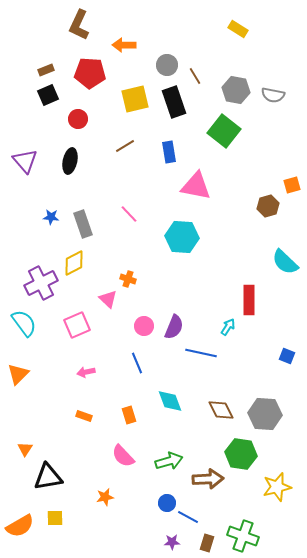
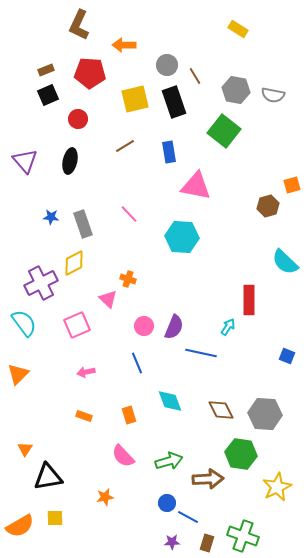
yellow star at (277, 487): rotated 12 degrees counterclockwise
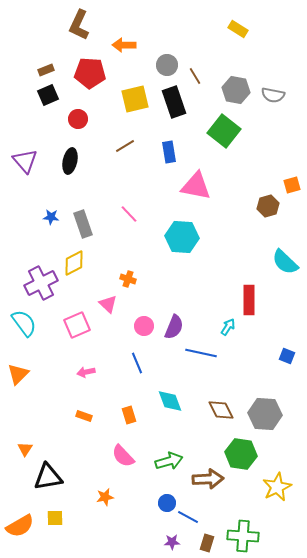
pink triangle at (108, 299): moved 5 px down
green cross at (243, 536): rotated 16 degrees counterclockwise
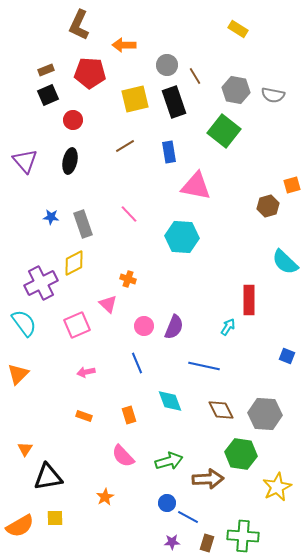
red circle at (78, 119): moved 5 px left, 1 px down
blue line at (201, 353): moved 3 px right, 13 px down
orange star at (105, 497): rotated 18 degrees counterclockwise
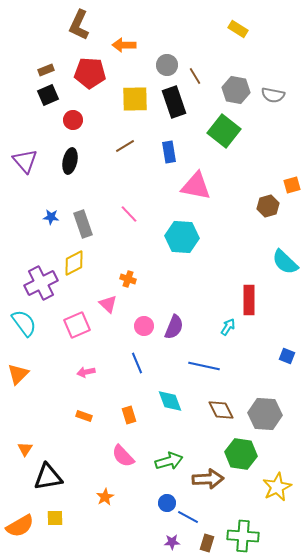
yellow square at (135, 99): rotated 12 degrees clockwise
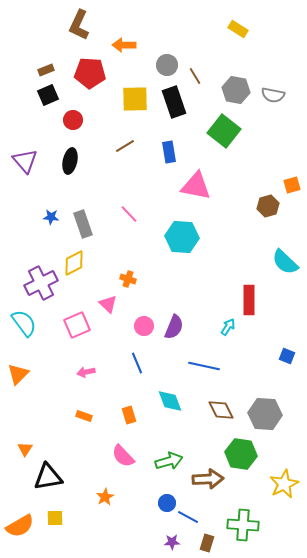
yellow star at (277, 487): moved 7 px right, 3 px up
green cross at (243, 536): moved 11 px up
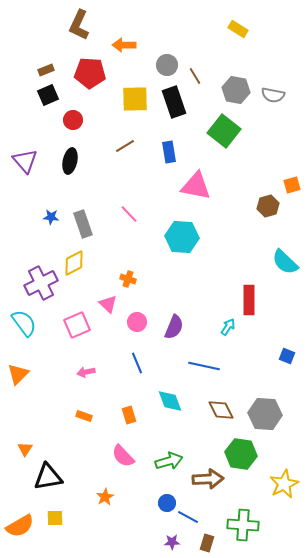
pink circle at (144, 326): moved 7 px left, 4 px up
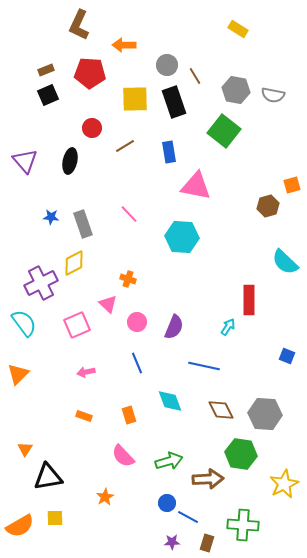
red circle at (73, 120): moved 19 px right, 8 px down
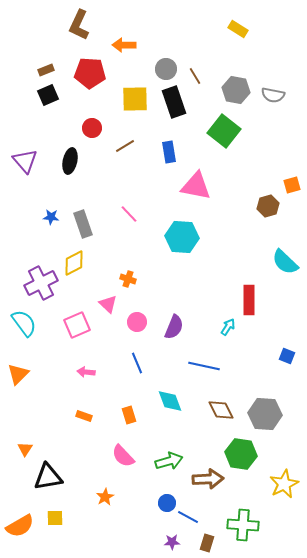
gray circle at (167, 65): moved 1 px left, 4 px down
pink arrow at (86, 372): rotated 18 degrees clockwise
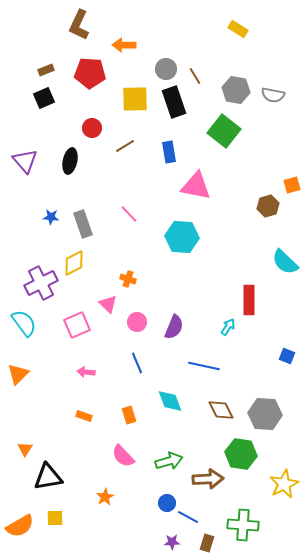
black square at (48, 95): moved 4 px left, 3 px down
